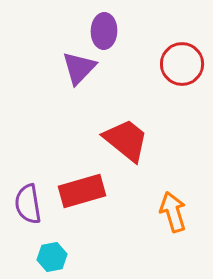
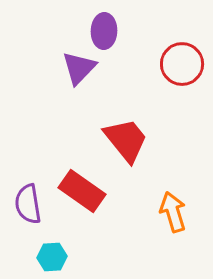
red trapezoid: rotated 12 degrees clockwise
red rectangle: rotated 51 degrees clockwise
cyan hexagon: rotated 8 degrees clockwise
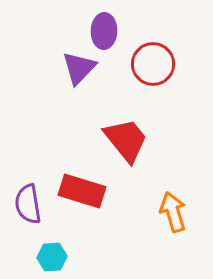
red circle: moved 29 px left
red rectangle: rotated 18 degrees counterclockwise
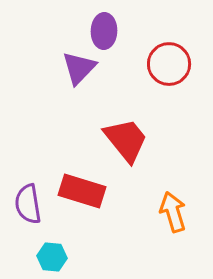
red circle: moved 16 px right
cyan hexagon: rotated 8 degrees clockwise
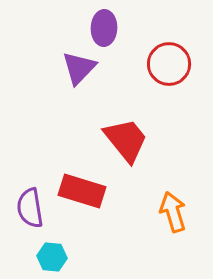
purple ellipse: moved 3 px up
purple semicircle: moved 2 px right, 4 px down
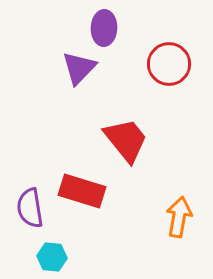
orange arrow: moved 6 px right, 5 px down; rotated 27 degrees clockwise
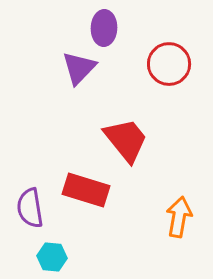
red rectangle: moved 4 px right, 1 px up
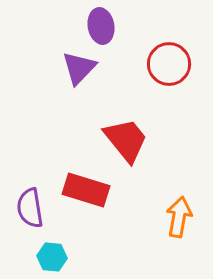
purple ellipse: moved 3 px left, 2 px up; rotated 12 degrees counterclockwise
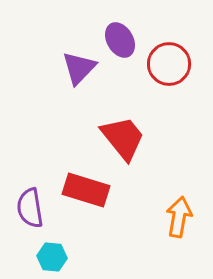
purple ellipse: moved 19 px right, 14 px down; rotated 20 degrees counterclockwise
red trapezoid: moved 3 px left, 2 px up
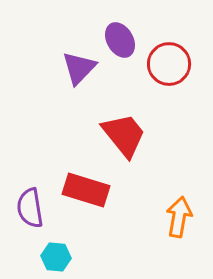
red trapezoid: moved 1 px right, 3 px up
cyan hexagon: moved 4 px right
